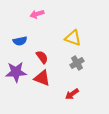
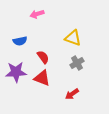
red semicircle: moved 1 px right
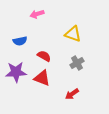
yellow triangle: moved 4 px up
red semicircle: moved 1 px right, 1 px up; rotated 24 degrees counterclockwise
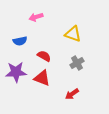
pink arrow: moved 1 px left, 3 px down
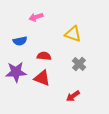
red semicircle: rotated 24 degrees counterclockwise
gray cross: moved 2 px right, 1 px down; rotated 16 degrees counterclockwise
red arrow: moved 1 px right, 2 px down
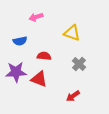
yellow triangle: moved 1 px left, 1 px up
red triangle: moved 3 px left, 1 px down
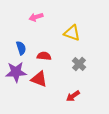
blue semicircle: moved 1 px right, 7 px down; rotated 96 degrees counterclockwise
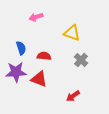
gray cross: moved 2 px right, 4 px up
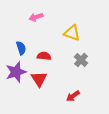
purple star: rotated 15 degrees counterclockwise
red triangle: rotated 36 degrees clockwise
